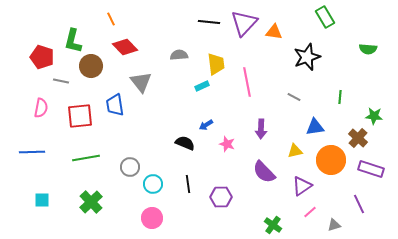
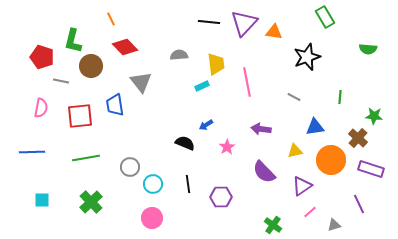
purple arrow at (261, 129): rotated 96 degrees clockwise
pink star at (227, 144): moved 3 px down; rotated 21 degrees clockwise
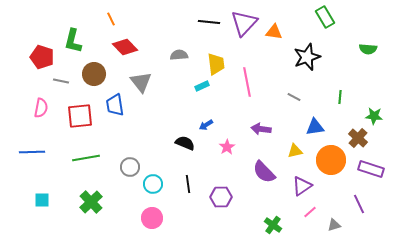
brown circle at (91, 66): moved 3 px right, 8 px down
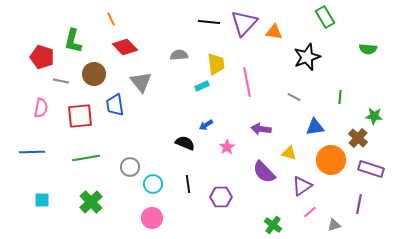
yellow triangle at (295, 151): moved 6 px left, 2 px down; rotated 28 degrees clockwise
purple line at (359, 204): rotated 36 degrees clockwise
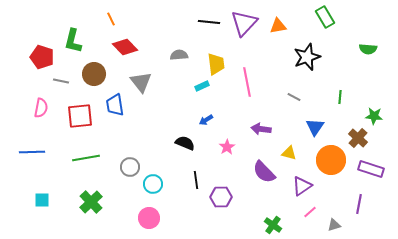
orange triangle at (274, 32): moved 4 px right, 6 px up; rotated 18 degrees counterclockwise
blue arrow at (206, 125): moved 5 px up
blue triangle at (315, 127): rotated 48 degrees counterclockwise
black line at (188, 184): moved 8 px right, 4 px up
pink circle at (152, 218): moved 3 px left
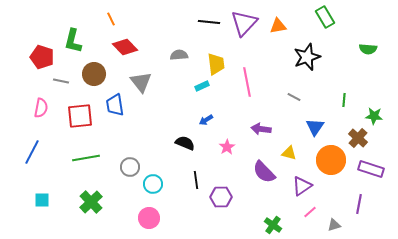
green line at (340, 97): moved 4 px right, 3 px down
blue line at (32, 152): rotated 60 degrees counterclockwise
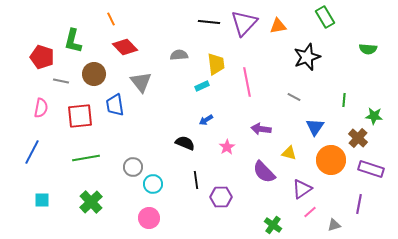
gray circle at (130, 167): moved 3 px right
purple triangle at (302, 186): moved 3 px down
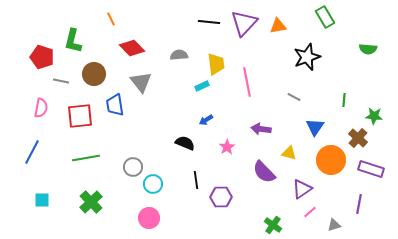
red diamond at (125, 47): moved 7 px right, 1 px down
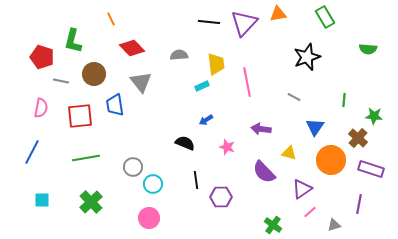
orange triangle at (278, 26): moved 12 px up
pink star at (227, 147): rotated 21 degrees counterclockwise
